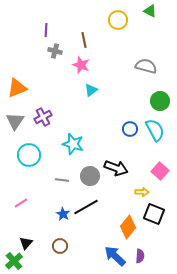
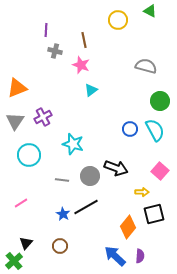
black square: rotated 35 degrees counterclockwise
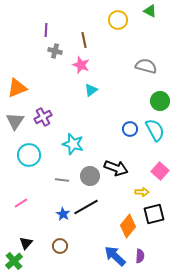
orange diamond: moved 1 px up
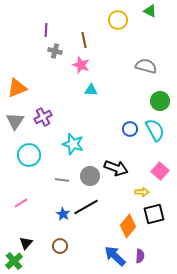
cyan triangle: rotated 40 degrees clockwise
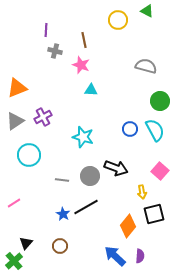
green triangle: moved 3 px left
gray triangle: rotated 24 degrees clockwise
cyan star: moved 10 px right, 7 px up
yellow arrow: rotated 80 degrees clockwise
pink line: moved 7 px left
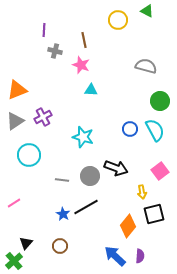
purple line: moved 2 px left
orange triangle: moved 2 px down
pink square: rotated 12 degrees clockwise
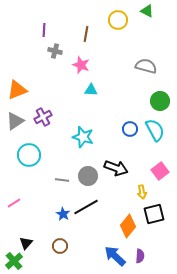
brown line: moved 2 px right, 6 px up; rotated 21 degrees clockwise
gray circle: moved 2 px left
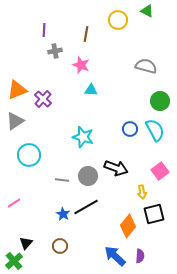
gray cross: rotated 24 degrees counterclockwise
purple cross: moved 18 px up; rotated 18 degrees counterclockwise
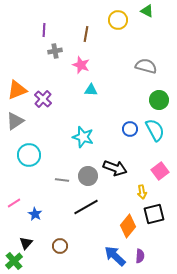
green circle: moved 1 px left, 1 px up
black arrow: moved 1 px left
blue star: moved 28 px left
